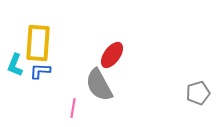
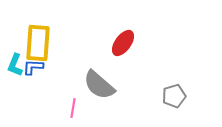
red ellipse: moved 11 px right, 12 px up
blue L-shape: moved 7 px left, 4 px up
gray semicircle: rotated 20 degrees counterclockwise
gray pentagon: moved 24 px left, 3 px down
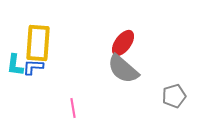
cyan L-shape: rotated 15 degrees counterclockwise
gray semicircle: moved 24 px right, 16 px up
pink line: rotated 18 degrees counterclockwise
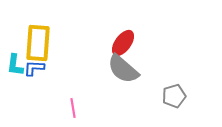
blue L-shape: moved 1 px right, 1 px down
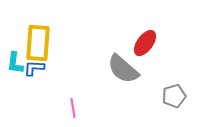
red ellipse: moved 22 px right
cyan L-shape: moved 2 px up
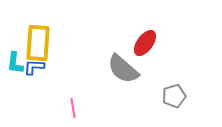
blue L-shape: moved 1 px up
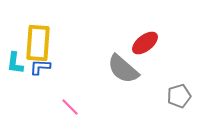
red ellipse: rotated 16 degrees clockwise
blue L-shape: moved 6 px right
gray pentagon: moved 5 px right
pink line: moved 3 px left, 1 px up; rotated 36 degrees counterclockwise
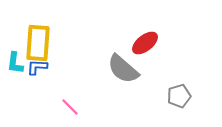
blue L-shape: moved 3 px left
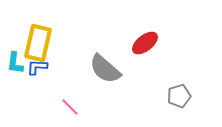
yellow rectangle: rotated 9 degrees clockwise
gray semicircle: moved 18 px left
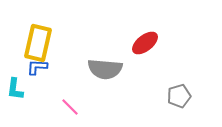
cyan L-shape: moved 26 px down
gray semicircle: rotated 36 degrees counterclockwise
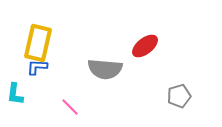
red ellipse: moved 3 px down
cyan L-shape: moved 5 px down
